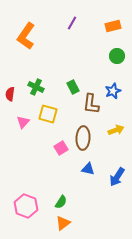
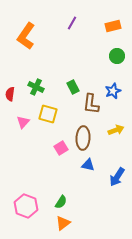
blue triangle: moved 4 px up
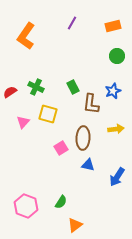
red semicircle: moved 2 px up; rotated 48 degrees clockwise
yellow arrow: moved 1 px up; rotated 14 degrees clockwise
orange triangle: moved 12 px right, 2 px down
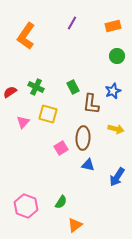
yellow arrow: rotated 21 degrees clockwise
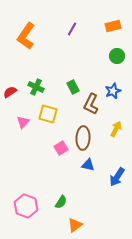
purple line: moved 6 px down
brown L-shape: rotated 20 degrees clockwise
yellow arrow: rotated 77 degrees counterclockwise
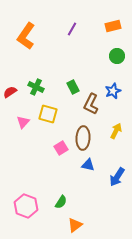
yellow arrow: moved 2 px down
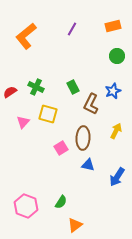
orange L-shape: rotated 16 degrees clockwise
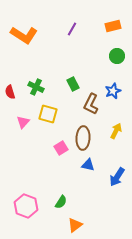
orange L-shape: moved 2 px left, 1 px up; rotated 108 degrees counterclockwise
green rectangle: moved 3 px up
red semicircle: rotated 72 degrees counterclockwise
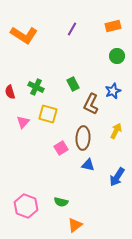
green semicircle: rotated 72 degrees clockwise
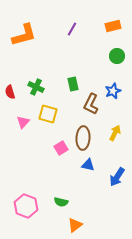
orange L-shape: rotated 48 degrees counterclockwise
green rectangle: rotated 16 degrees clockwise
yellow arrow: moved 1 px left, 2 px down
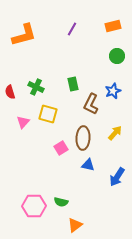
yellow arrow: rotated 14 degrees clockwise
pink hexagon: moved 8 px right; rotated 20 degrees counterclockwise
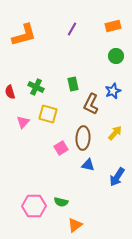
green circle: moved 1 px left
